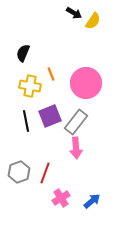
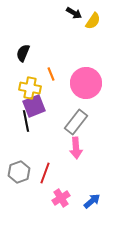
yellow cross: moved 2 px down
purple square: moved 16 px left, 10 px up
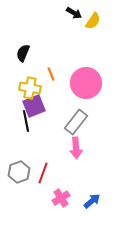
red line: moved 2 px left
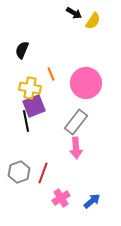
black semicircle: moved 1 px left, 3 px up
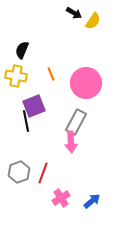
yellow cross: moved 14 px left, 12 px up
gray rectangle: rotated 10 degrees counterclockwise
pink arrow: moved 5 px left, 6 px up
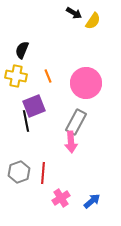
orange line: moved 3 px left, 2 px down
red line: rotated 15 degrees counterclockwise
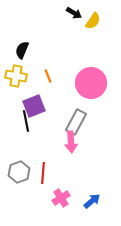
pink circle: moved 5 px right
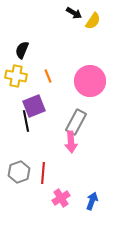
pink circle: moved 1 px left, 2 px up
blue arrow: rotated 30 degrees counterclockwise
